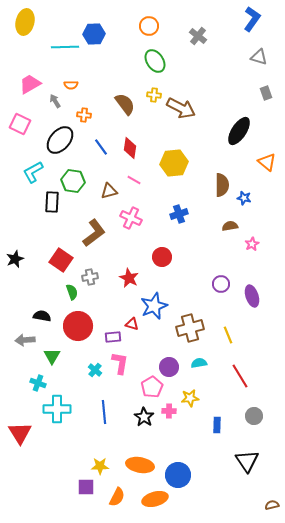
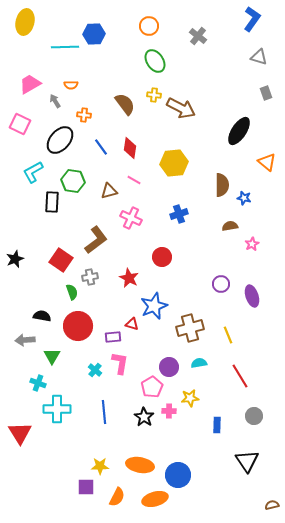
brown L-shape at (94, 233): moved 2 px right, 7 px down
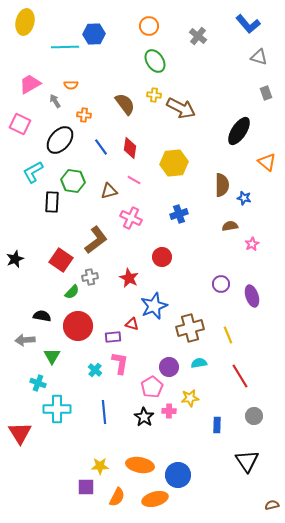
blue L-shape at (252, 19): moved 4 px left, 5 px down; rotated 105 degrees clockwise
green semicircle at (72, 292): rotated 63 degrees clockwise
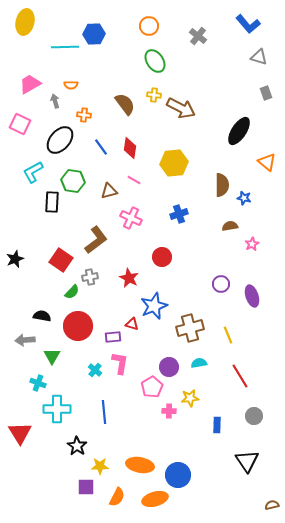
gray arrow at (55, 101): rotated 16 degrees clockwise
black star at (144, 417): moved 67 px left, 29 px down
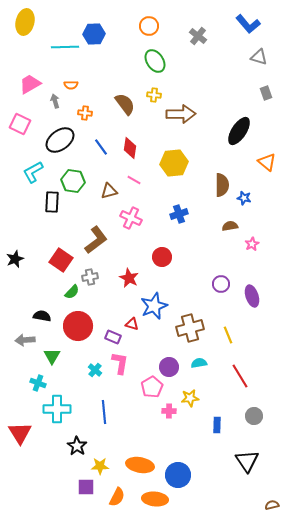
brown arrow at (181, 108): moved 6 px down; rotated 28 degrees counterclockwise
orange cross at (84, 115): moved 1 px right, 2 px up
black ellipse at (60, 140): rotated 12 degrees clockwise
purple rectangle at (113, 337): rotated 28 degrees clockwise
orange ellipse at (155, 499): rotated 20 degrees clockwise
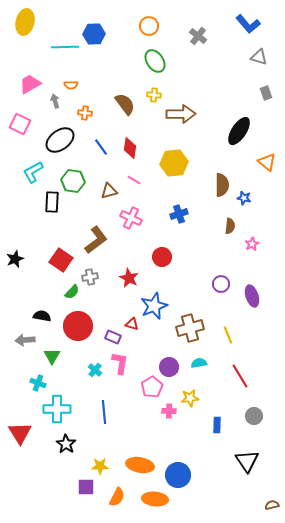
brown semicircle at (230, 226): rotated 105 degrees clockwise
black star at (77, 446): moved 11 px left, 2 px up
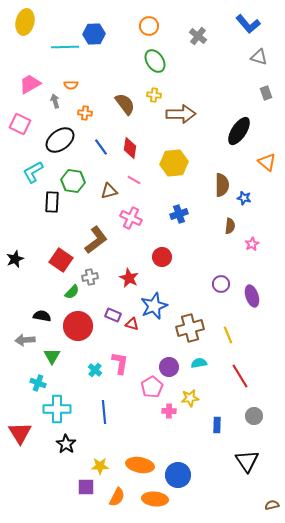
purple rectangle at (113, 337): moved 22 px up
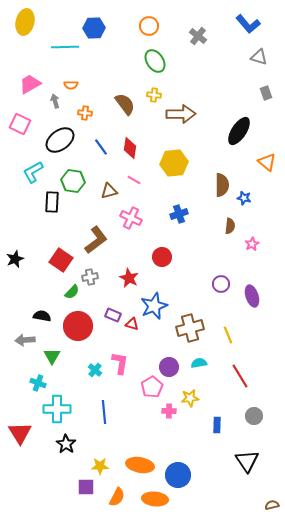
blue hexagon at (94, 34): moved 6 px up
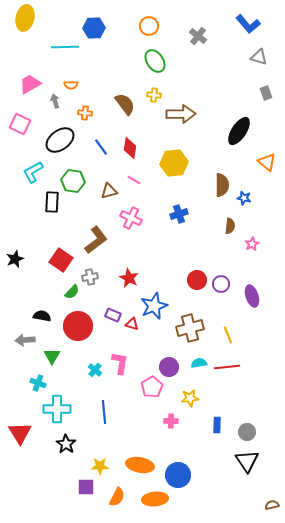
yellow ellipse at (25, 22): moved 4 px up
red circle at (162, 257): moved 35 px right, 23 px down
red line at (240, 376): moved 13 px left, 9 px up; rotated 65 degrees counterclockwise
pink cross at (169, 411): moved 2 px right, 10 px down
gray circle at (254, 416): moved 7 px left, 16 px down
orange ellipse at (155, 499): rotated 10 degrees counterclockwise
